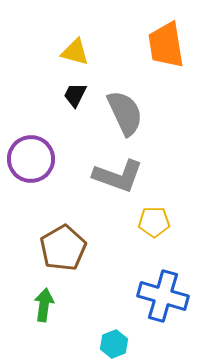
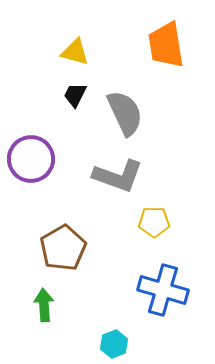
blue cross: moved 6 px up
green arrow: rotated 12 degrees counterclockwise
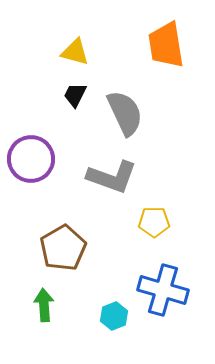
gray L-shape: moved 6 px left, 1 px down
cyan hexagon: moved 28 px up
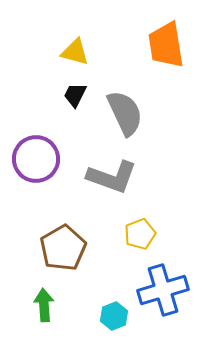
purple circle: moved 5 px right
yellow pentagon: moved 14 px left, 12 px down; rotated 20 degrees counterclockwise
blue cross: rotated 33 degrees counterclockwise
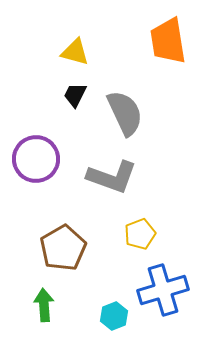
orange trapezoid: moved 2 px right, 4 px up
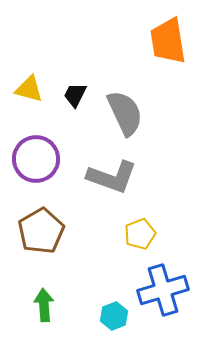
yellow triangle: moved 46 px left, 37 px down
brown pentagon: moved 22 px left, 17 px up
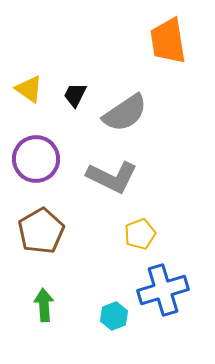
yellow triangle: rotated 20 degrees clockwise
gray semicircle: rotated 81 degrees clockwise
gray L-shape: rotated 6 degrees clockwise
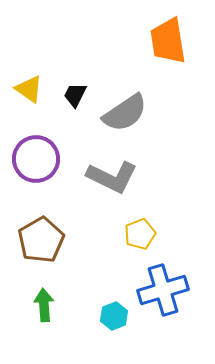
brown pentagon: moved 9 px down
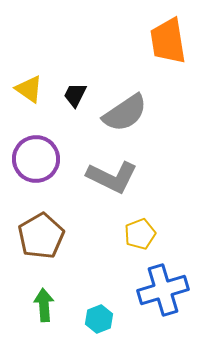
brown pentagon: moved 4 px up
cyan hexagon: moved 15 px left, 3 px down
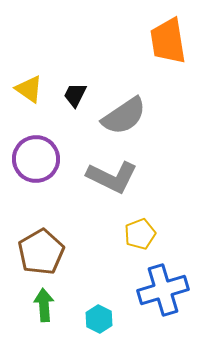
gray semicircle: moved 1 px left, 3 px down
brown pentagon: moved 16 px down
cyan hexagon: rotated 12 degrees counterclockwise
